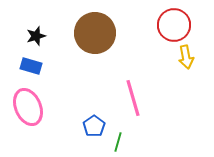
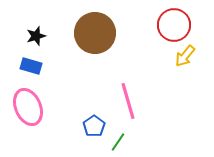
yellow arrow: moved 1 px left, 1 px up; rotated 50 degrees clockwise
pink line: moved 5 px left, 3 px down
green line: rotated 18 degrees clockwise
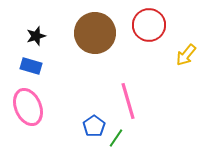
red circle: moved 25 px left
yellow arrow: moved 1 px right, 1 px up
green line: moved 2 px left, 4 px up
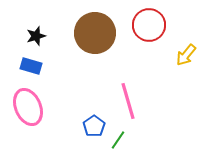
green line: moved 2 px right, 2 px down
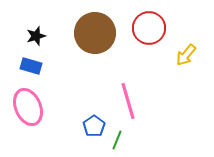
red circle: moved 3 px down
green line: moved 1 px left; rotated 12 degrees counterclockwise
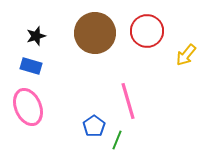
red circle: moved 2 px left, 3 px down
